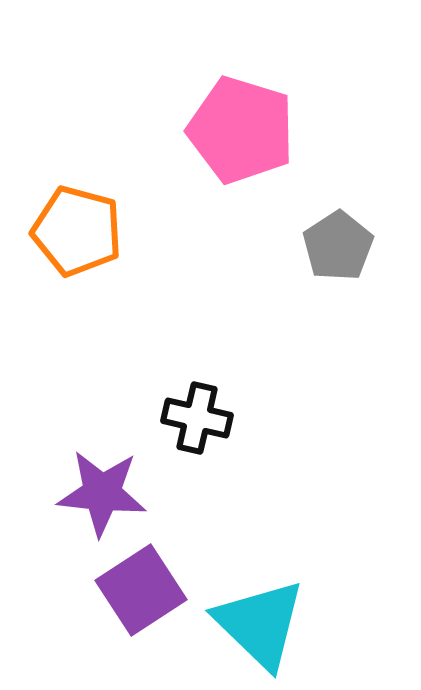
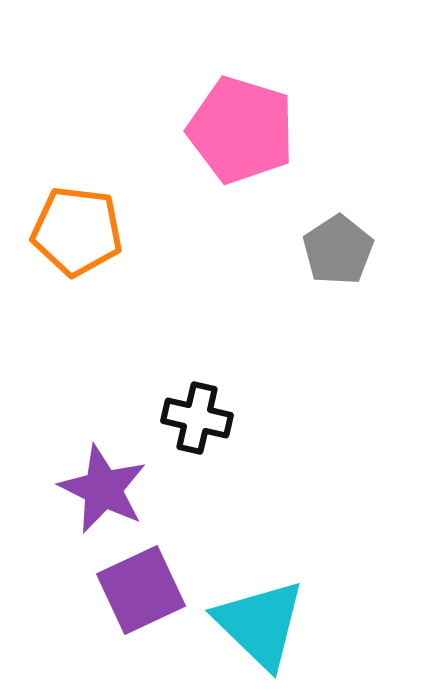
orange pentagon: rotated 8 degrees counterclockwise
gray pentagon: moved 4 px down
purple star: moved 1 px right, 4 px up; rotated 20 degrees clockwise
purple square: rotated 8 degrees clockwise
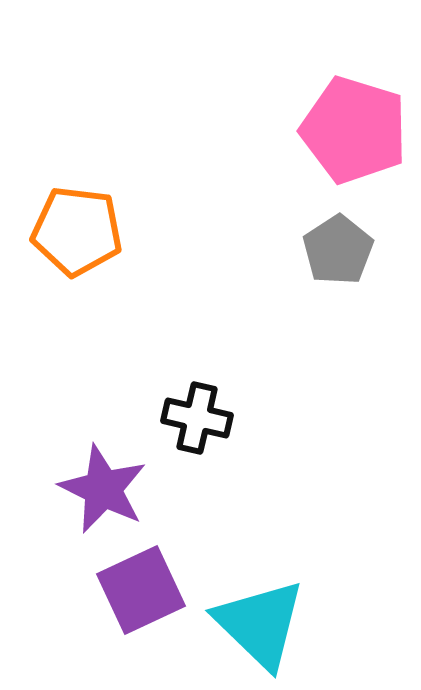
pink pentagon: moved 113 px right
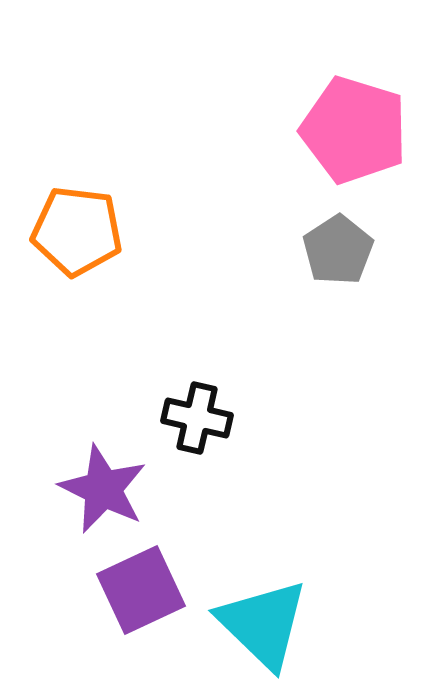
cyan triangle: moved 3 px right
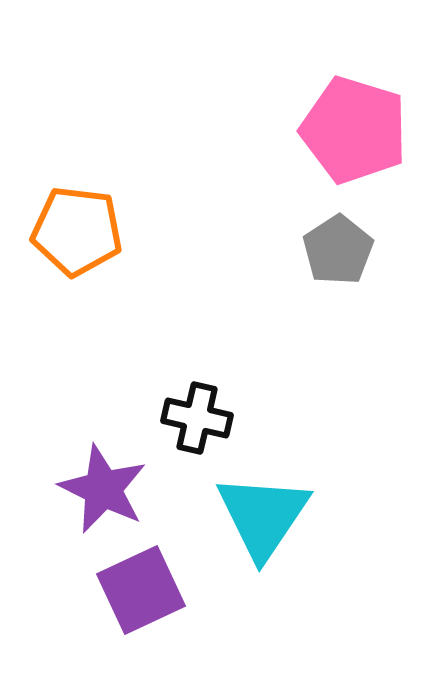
cyan triangle: moved 108 px up; rotated 20 degrees clockwise
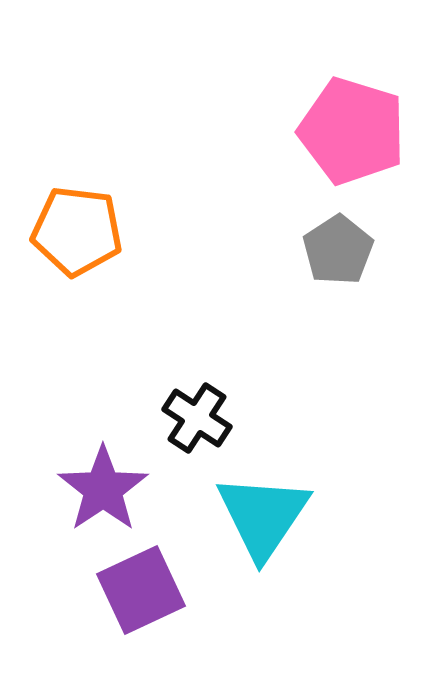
pink pentagon: moved 2 px left, 1 px down
black cross: rotated 20 degrees clockwise
purple star: rotated 12 degrees clockwise
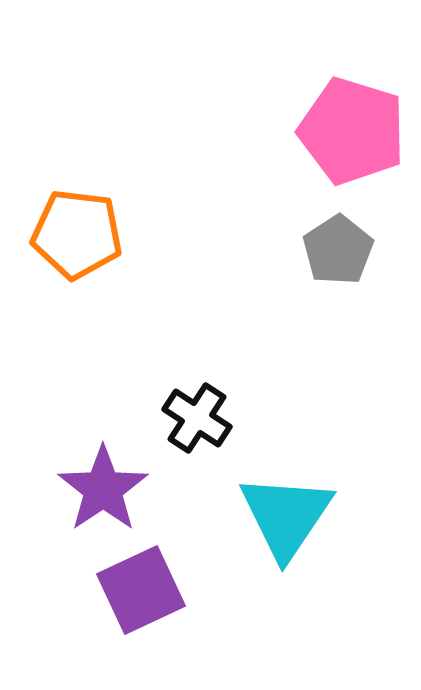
orange pentagon: moved 3 px down
cyan triangle: moved 23 px right
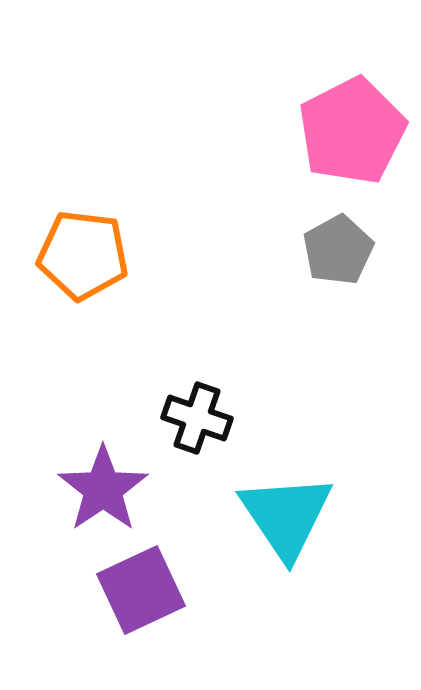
pink pentagon: rotated 28 degrees clockwise
orange pentagon: moved 6 px right, 21 px down
gray pentagon: rotated 4 degrees clockwise
black cross: rotated 14 degrees counterclockwise
cyan triangle: rotated 8 degrees counterclockwise
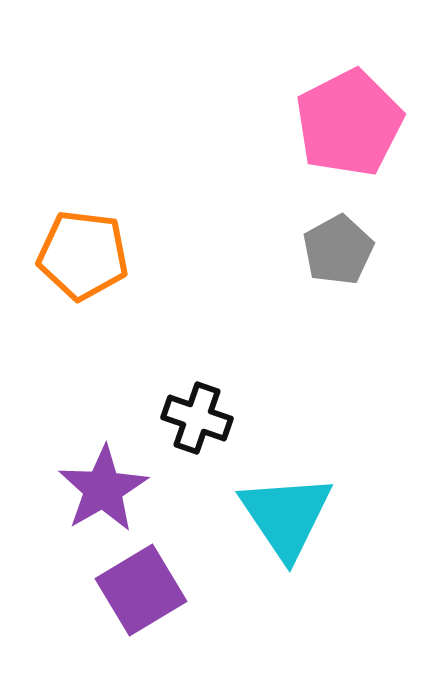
pink pentagon: moved 3 px left, 8 px up
purple star: rotated 4 degrees clockwise
purple square: rotated 6 degrees counterclockwise
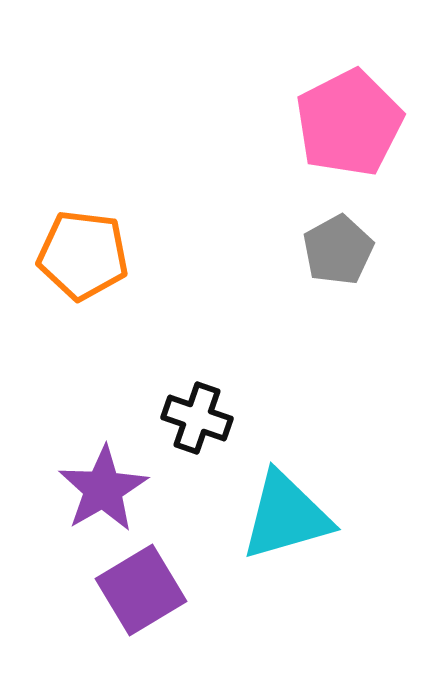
cyan triangle: rotated 48 degrees clockwise
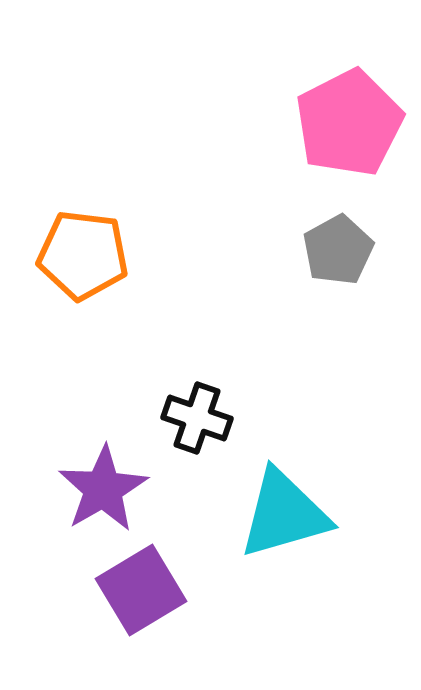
cyan triangle: moved 2 px left, 2 px up
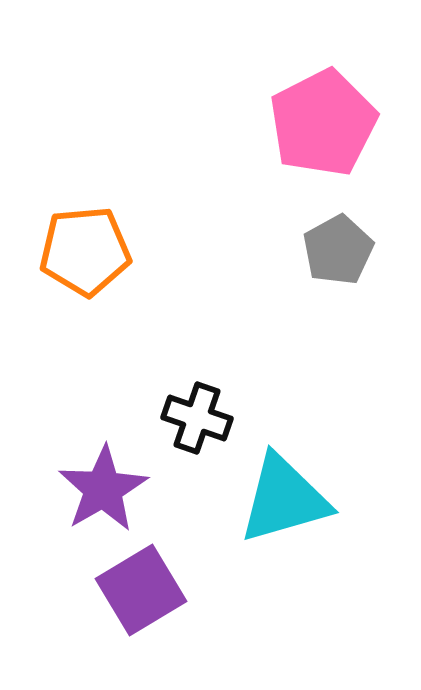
pink pentagon: moved 26 px left
orange pentagon: moved 2 px right, 4 px up; rotated 12 degrees counterclockwise
cyan triangle: moved 15 px up
